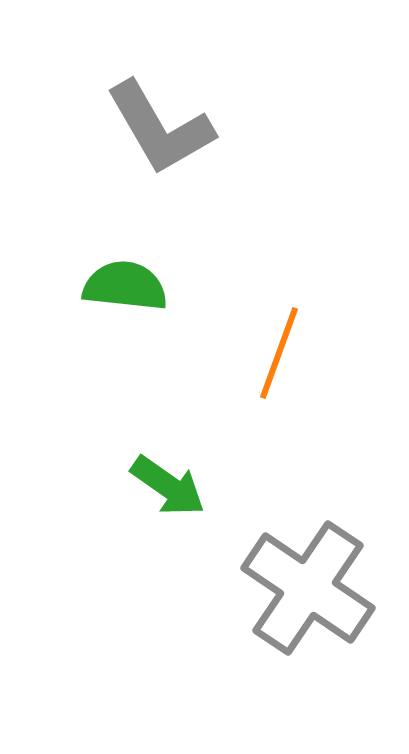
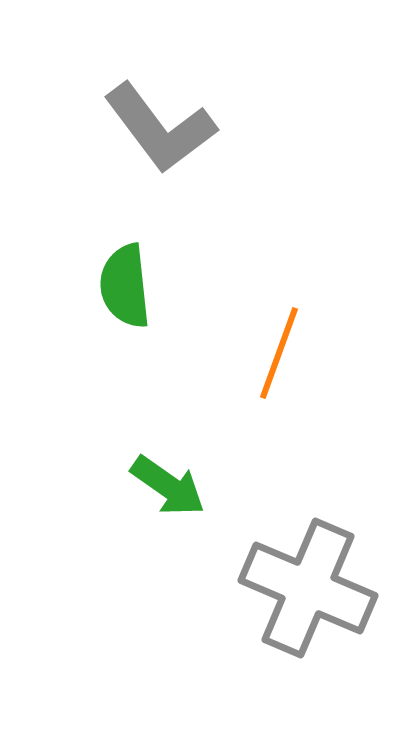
gray L-shape: rotated 7 degrees counterclockwise
green semicircle: rotated 102 degrees counterclockwise
gray cross: rotated 11 degrees counterclockwise
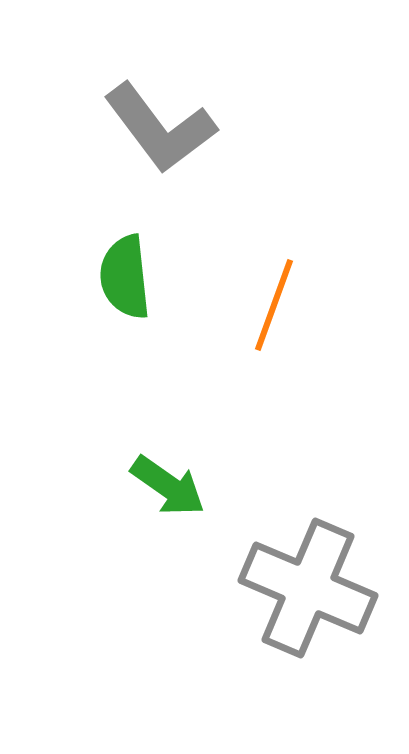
green semicircle: moved 9 px up
orange line: moved 5 px left, 48 px up
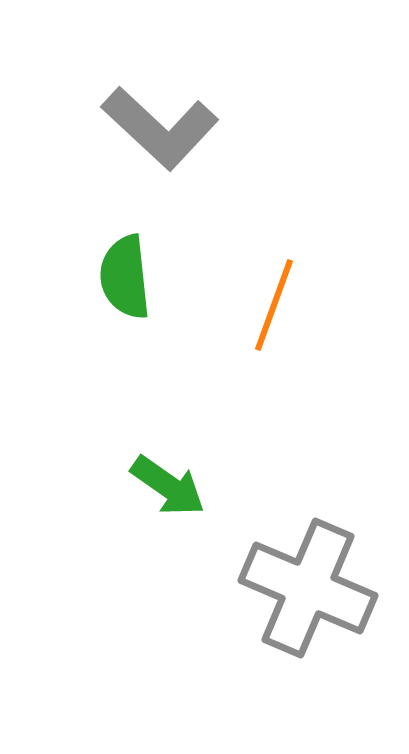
gray L-shape: rotated 10 degrees counterclockwise
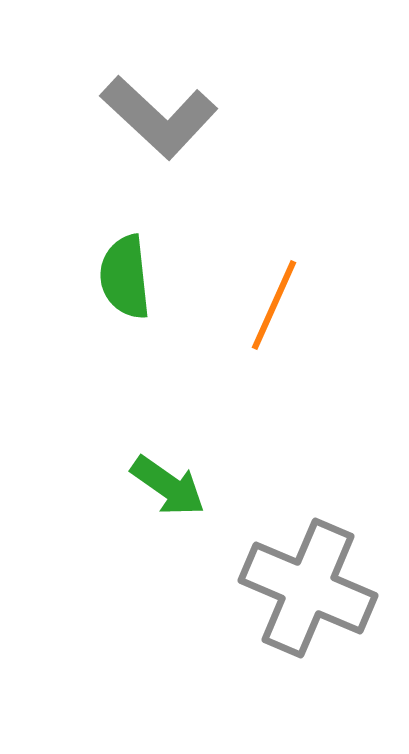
gray L-shape: moved 1 px left, 11 px up
orange line: rotated 4 degrees clockwise
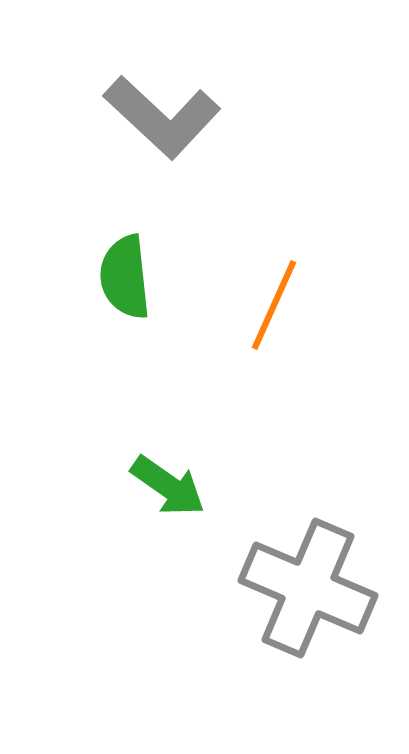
gray L-shape: moved 3 px right
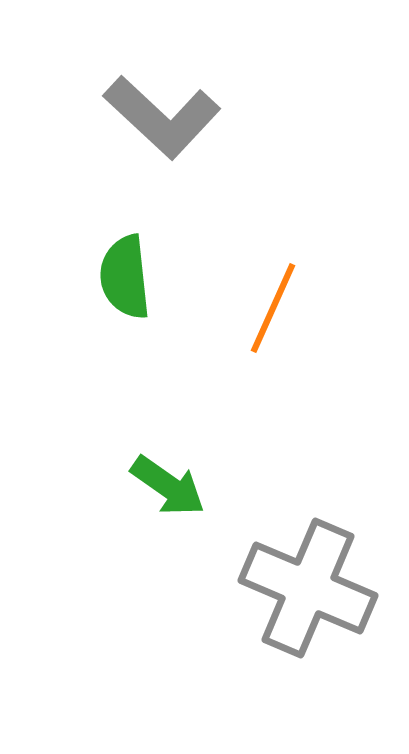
orange line: moved 1 px left, 3 px down
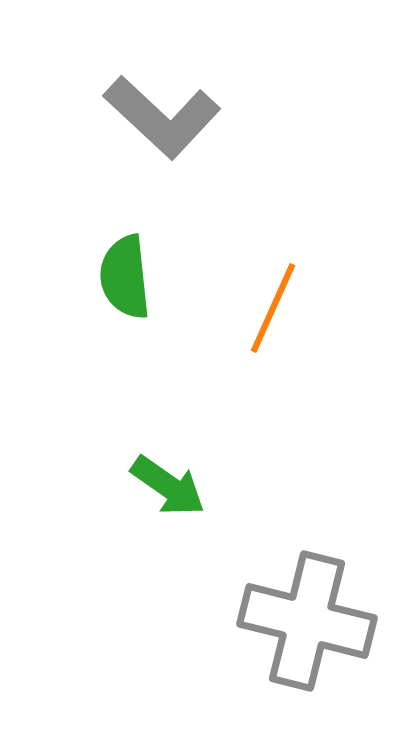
gray cross: moved 1 px left, 33 px down; rotated 9 degrees counterclockwise
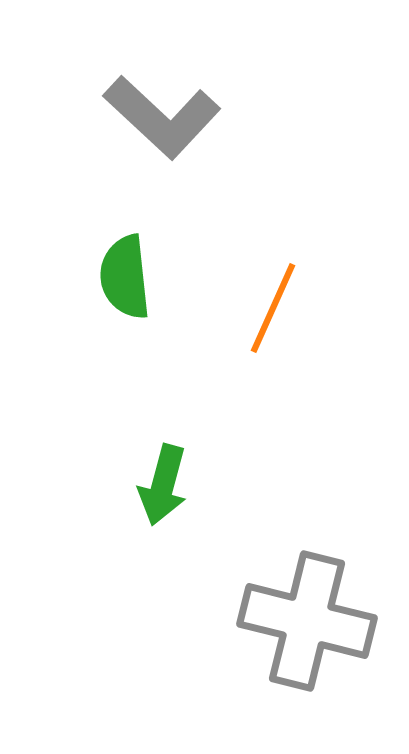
green arrow: moved 5 px left, 1 px up; rotated 70 degrees clockwise
